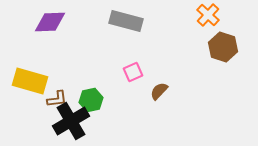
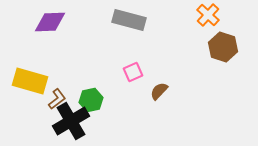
gray rectangle: moved 3 px right, 1 px up
brown L-shape: rotated 30 degrees counterclockwise
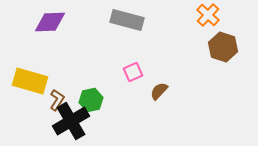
gray rectangle: moved 2 px left
brown L-shape: moved 1 px down; rotated 20 degrees counterclockwise
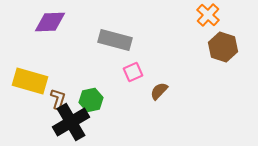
gray rectangle: moved 12 px left, 20 px down
brown L-shape: moved 1 px right, 1 px up; rotated 15 degrees counterclockwise
black cross: moved 1 px down
